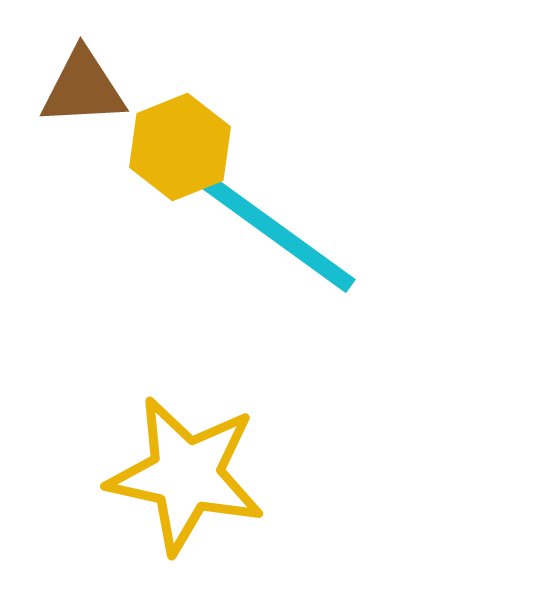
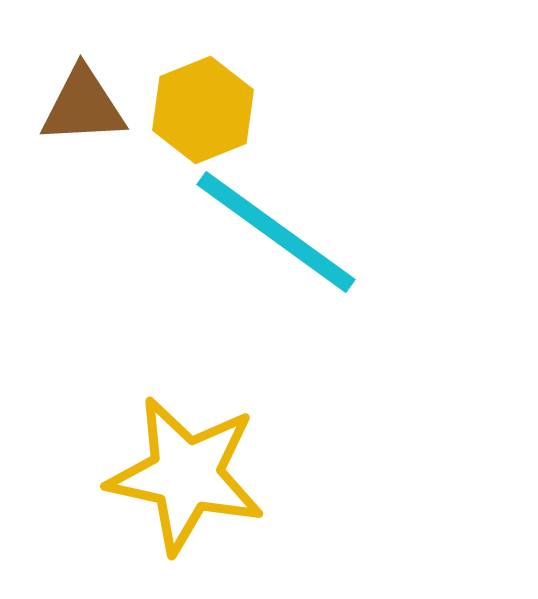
brown triangle: moved 18 px down
yellow hexagon: moved 23 px right, 37 px up
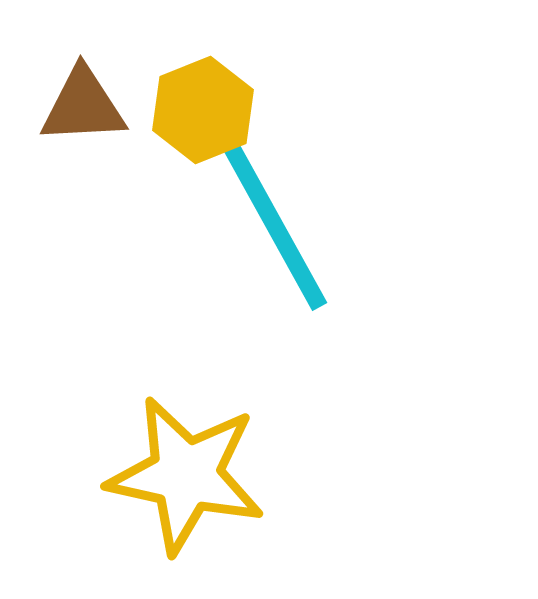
cyan line: moved 1 px left, 6 px up; rotated 25 degrees clockwise
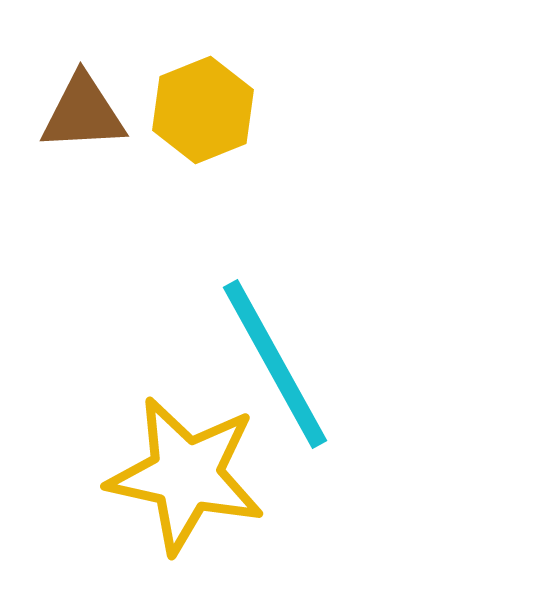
brown triangle: moved 7 px down
cyan line: moved 138 px down
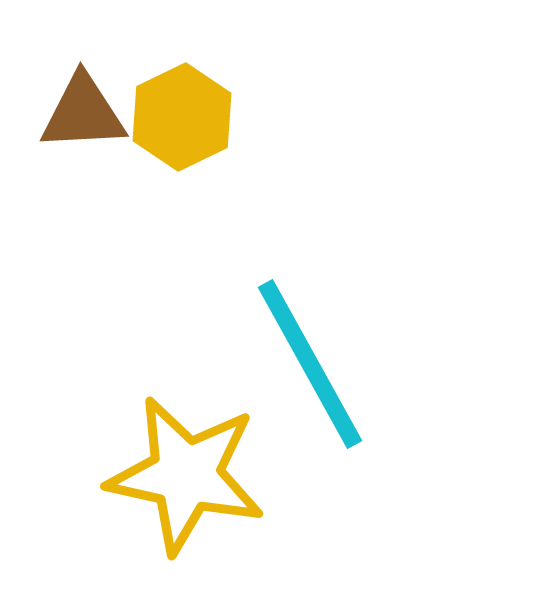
yellow hexagon: moved 21 px left, 7 px down; rotated 4 degrees counterclockwise
cyan line: moved 35 px right
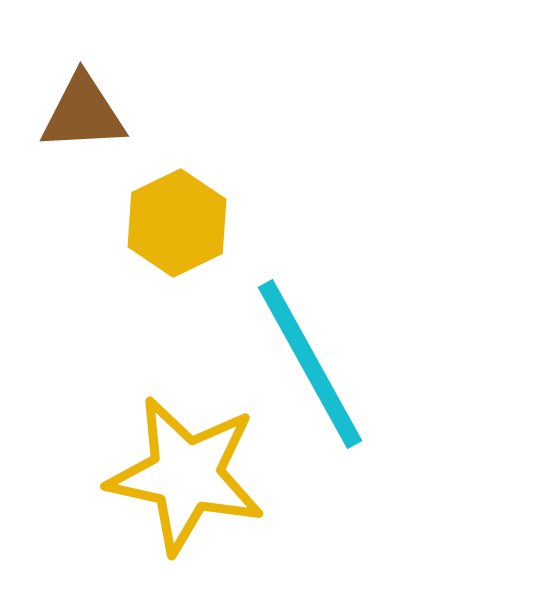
yellow hexagon: moved 5 px left, 106 px down
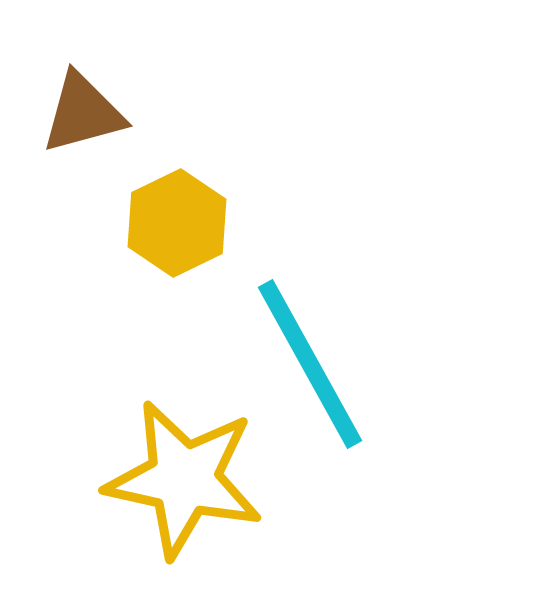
brown triangle: rotated 12 degrees counterclockwise
yellow star: moved 2 px left, 4 px down
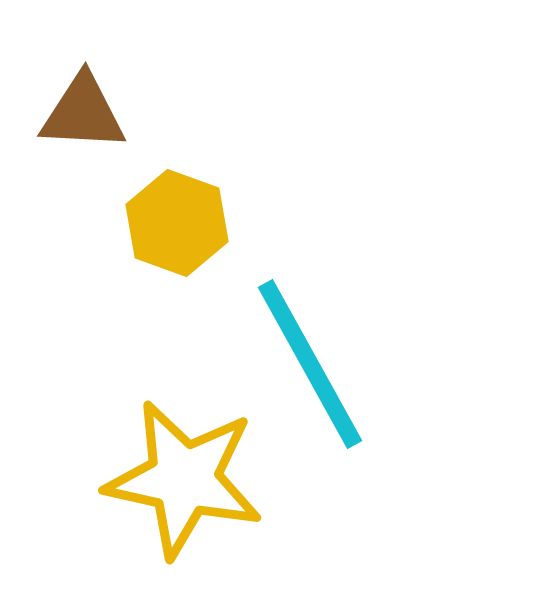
brown triangle: rotated 18 degrees clockwise
yellow hexagon: rotated 14 degrees counterclockwise
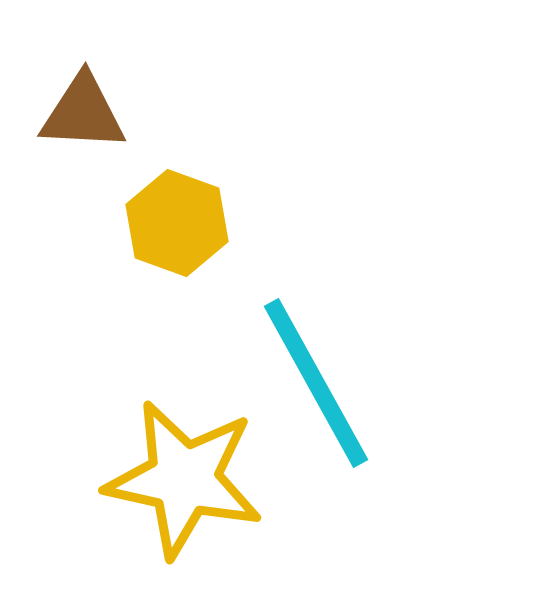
cyan line: moved 6 px right, 19 px down
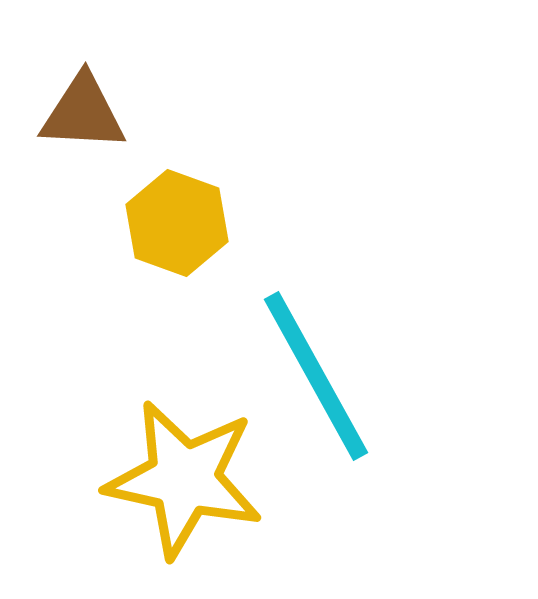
cyan line: moved 7 px up
